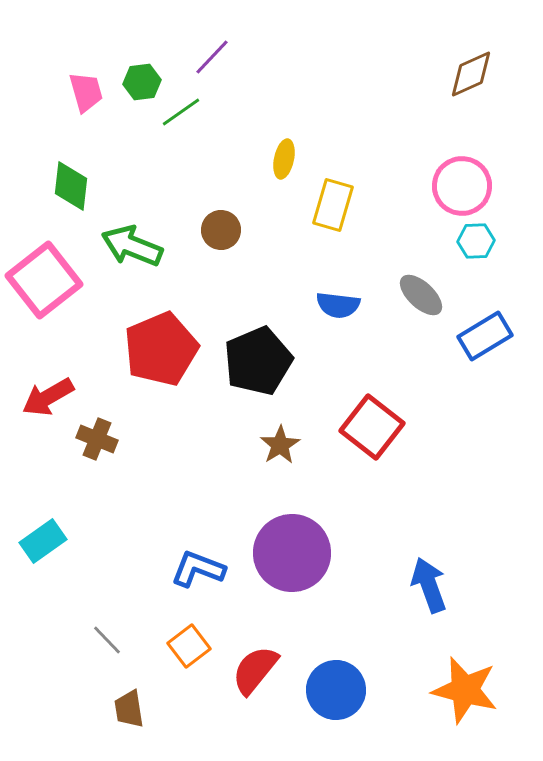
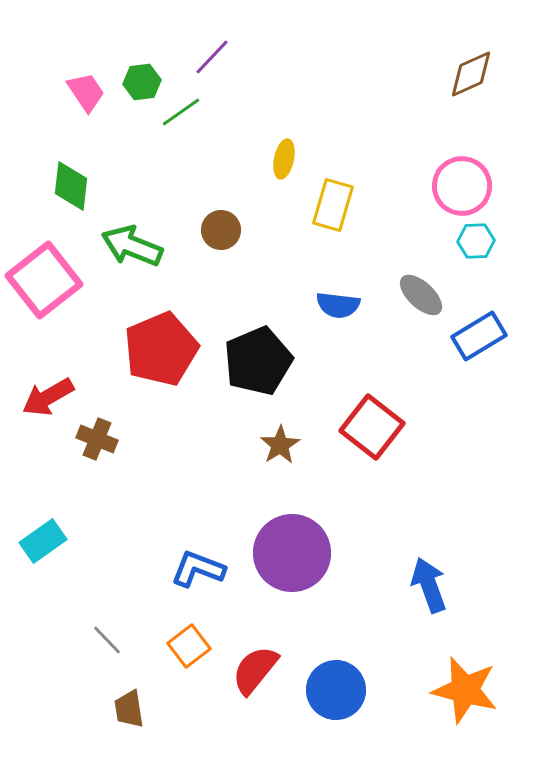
pink trapezoid: rotated 18 degrees counterclockwise
blue rectangle: moved 6 px left
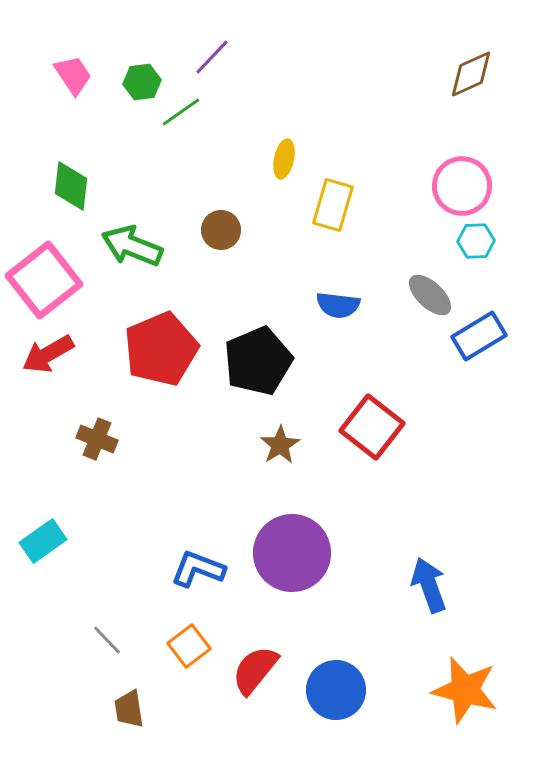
pink trapezoid: moved 13 px left, 17 px up
gray ellipse: moved 9 px right
red arrow: moved 43 px up
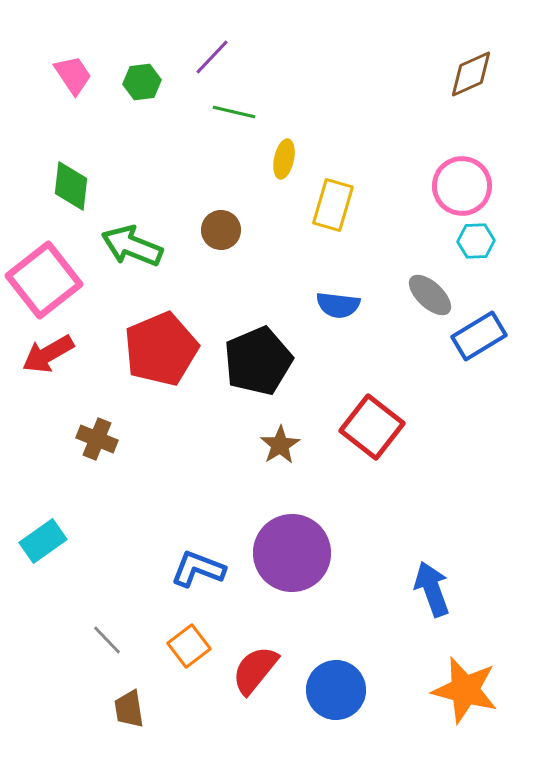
green line: moved 53 px right; rotated 48 degrees clockwise
blue arrow: moved 3 px right, 4 px down
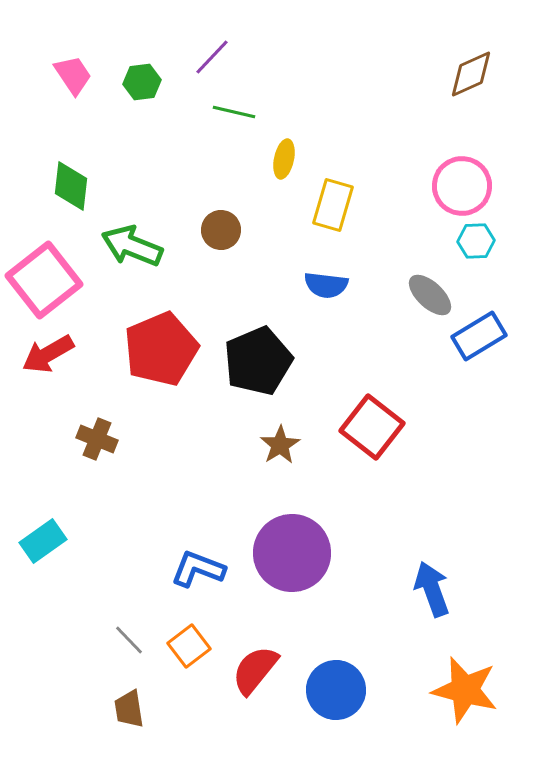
blue semicircle: moved 12 px left, 20 px up
gray line: moved 22 px right
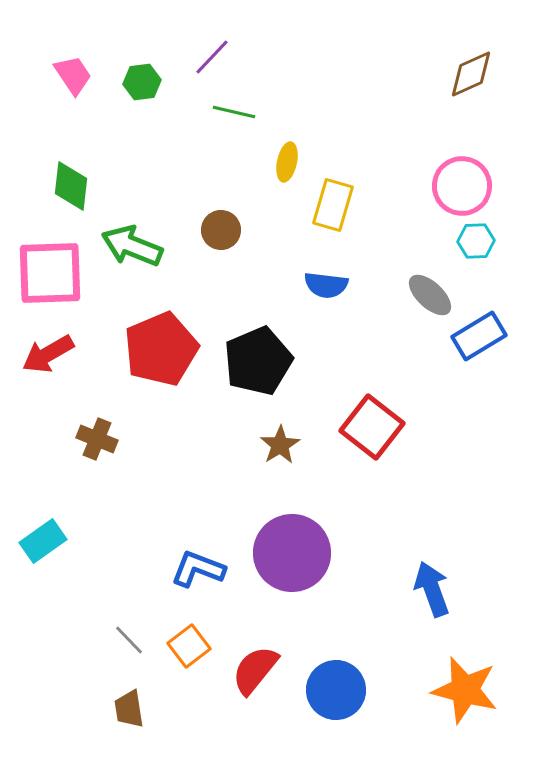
yellow ellipse: moved 3 px right, 3 px down
pink square: moved 6 px right, 7 px up; rotated 36 degrees clockwise
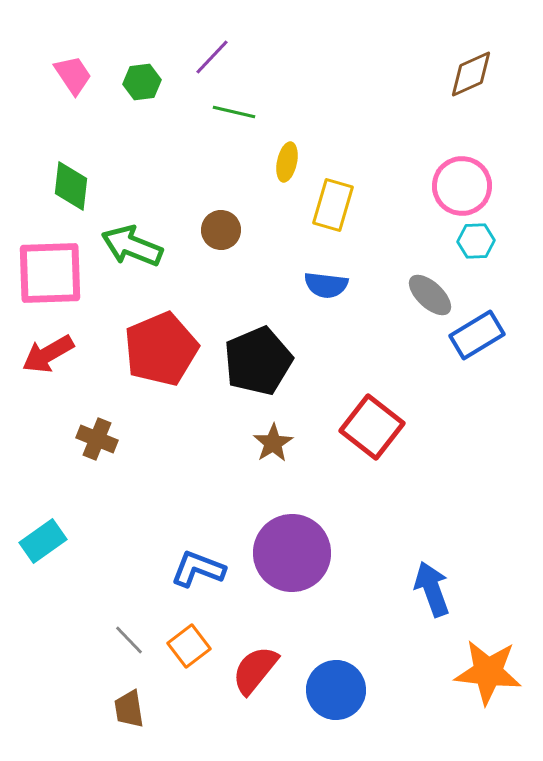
blue rectangle: moved 2 px left, 1 px up
brown star: moved 7 px left, 2 px up
orange star: moved 23 px right, 18 px up; rotated 8 degrees counterclockwise
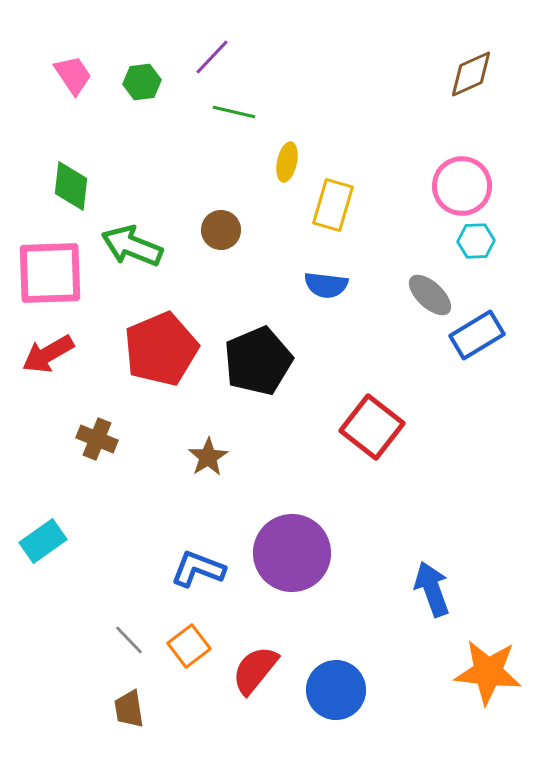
brown star: moved 65 px left, 14 px down
